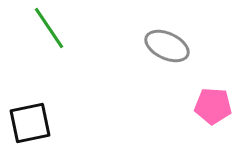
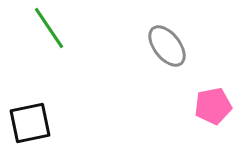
gray ellipse: rotated 27 degrees clockwise
pink pentagon: rotated 15 degrees counterclockwise
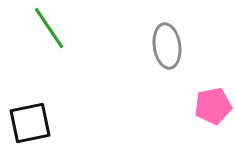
gray ellipse: rotated 30 degrees clockwise
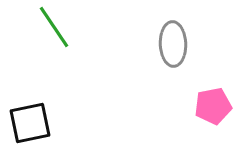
green line: moved 5 px right, 1 px up
gray ellipse: moved 6 px right, 2 px up; rotated 6 degrees clockwise
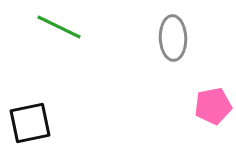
green line: moved 5 px right; rotated 30 degrees counterclockwise
gray ellipse: moved 6 px up
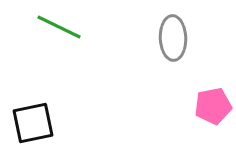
black square: moved 3 px right
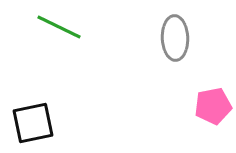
gray ellipse: moved 2 px right
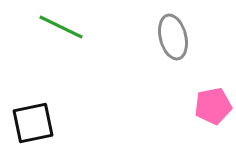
green line: moved 2 px right
gray ellipse: moved 2 px left, 1 px up; rotated 12 degrees counterclockwise
